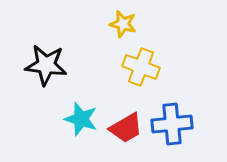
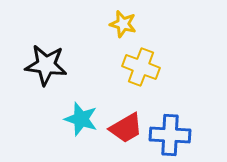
blue cross: moved 2 px left, 11 px down; rotated 9 degrees clockwise
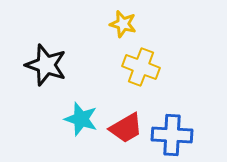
black star: rotated 12 degrees clockwise
blue cross: moved 2 px right
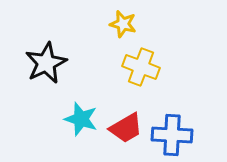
black star: moved 2 px up; rotated 27 degrees clockwise
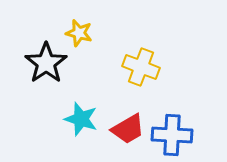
yellow star: moved 44 px left, 9 px down
black star: rotated 9 degrees counterclockwise
red trapezoid: moved 2 px right, 1 px down
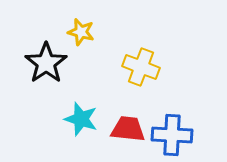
yellow star: moved 2 px right, 1 px up
red trapezoid: rotated 144 degrees counterclockwise
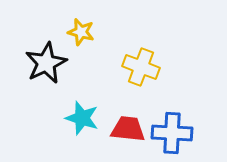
black star: rotated 9 degrees clockwise
cyan star: moved 1 px right, 1 px up
blue cross: moved 2 px up
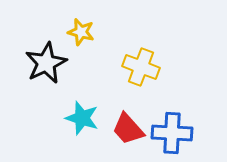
red trapezoid: rotated 138 degrees counterclockwise
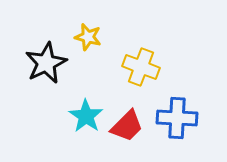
yellow star: moved 7 px right, 5 px down
cyan star: moved 4 px right, 2 px up; rotated 16 degrees clockwise
red trapezoid: moved 1 px left, 3 px up; rotated 93 degrees counterclockwise
blue cross: moved 5 px right, 15 px up
